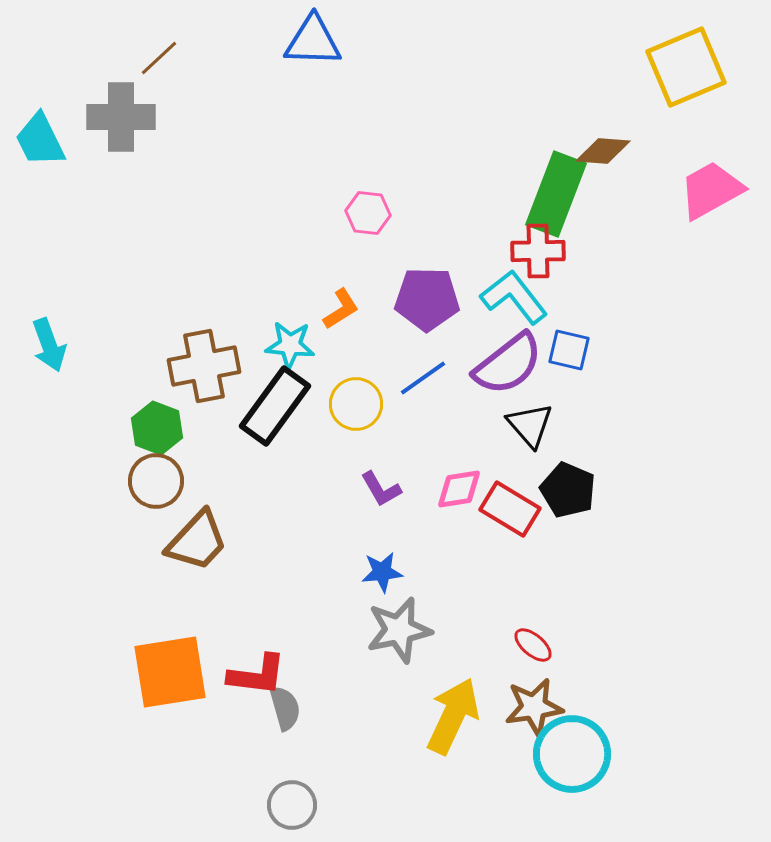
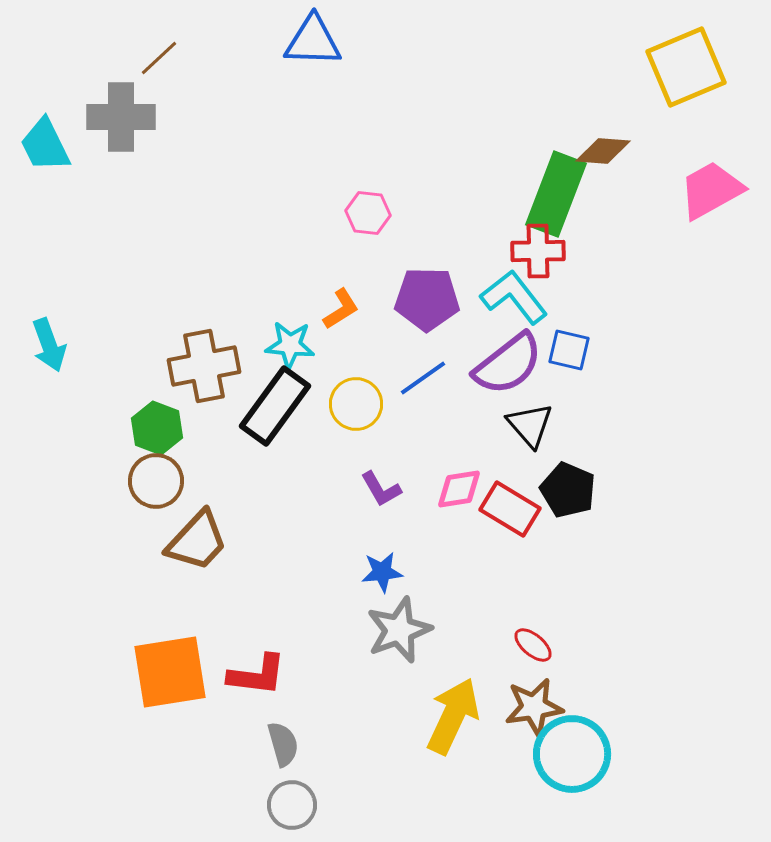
cyan trapezoid: moved 5 px right, 5 px down
gray star: rotated 8 degrees counterclockwise
gray semicircle: moved 2 px left, 36 px down
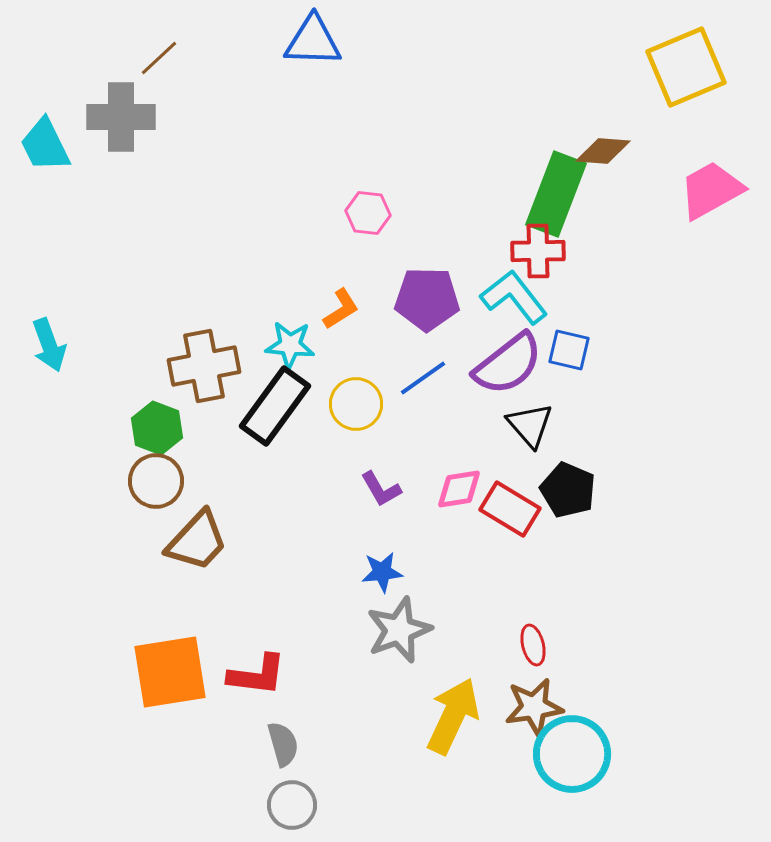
red ellipse: rotated 36 degrees clockwise
